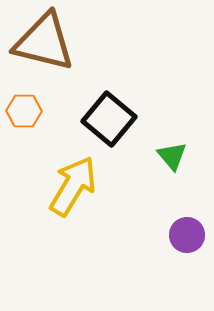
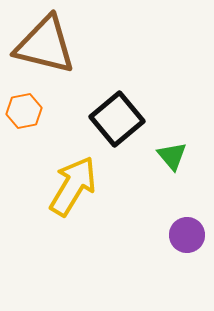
brown triangle: moved 1 px right, 3 px down
orange hexagon: rotated 12 degrees counterclockwise
black square: moved 8 px right; rotated 10 degrees clockwise
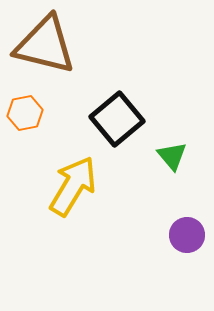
orange hexagon: moved 1 px right, 2 px down
